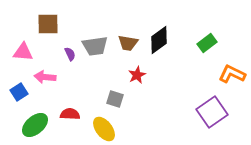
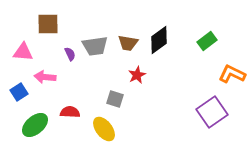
green rectangle: moved 2 px up
red semicircle: moved 2 px up
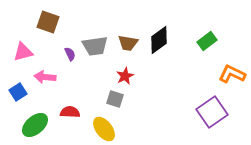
brown square: moved 2 px up; rotated 20 degrees clockwise
pink triangle: rotated 20 degrees counterclockwise
red star: moved 12 px left, 1 px down
blue square: moved 1 px left
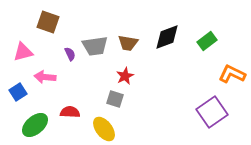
black diamond: moved 8 px right, 3 px up; rotated 16 degrees clockwise
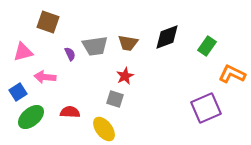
green rectangle: moved 5 px down; rotated 18 degrees counterclockwise
purple square: moved 6 px left, 4 px up; rotated 12 degrees clockwise
green ellipse: moved 4 px left, 8 px up
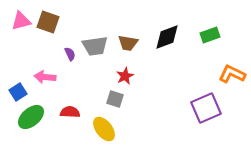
green rectangle: moved 3 px right, 11 px up; rotated 36 degrees clockwise
pink triangle: moved 2 px left, 31 px up
